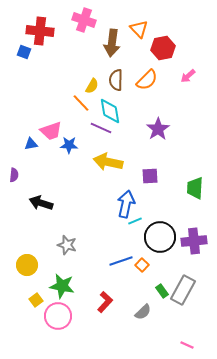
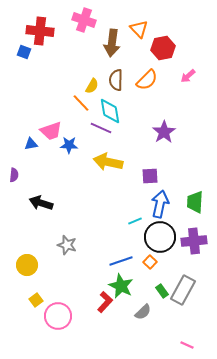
purple star: moved 6 px right, 3 px down
green trapezoid: moved 14 px down
blue arrow: moved 34 px right
orange square: moved 8 px right, 3 px up
green star: moved 59 px right; rotated 15 degrees clockwise
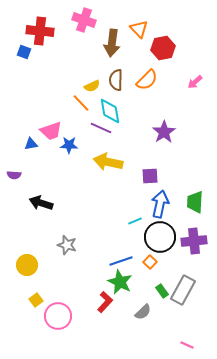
pink arrow: moved 7 px right, 6 px down
yellow semicircle: rotated 35 degrees clockwise
purple semicircle: rotated 88 degrees clockwise
green star: moved 1 px left, 4 px up
